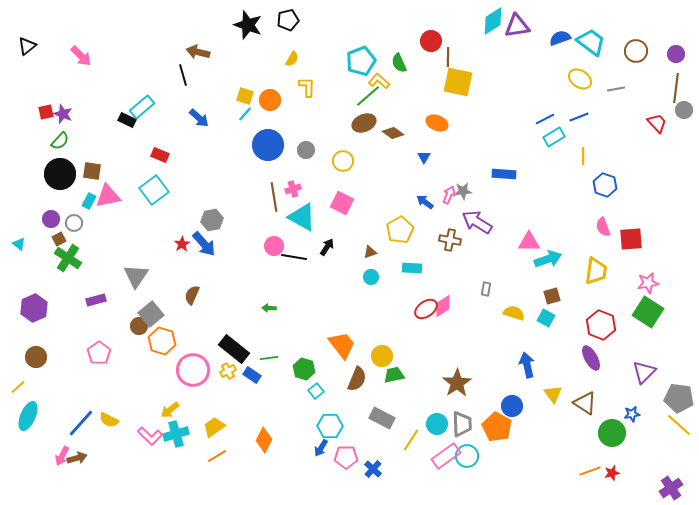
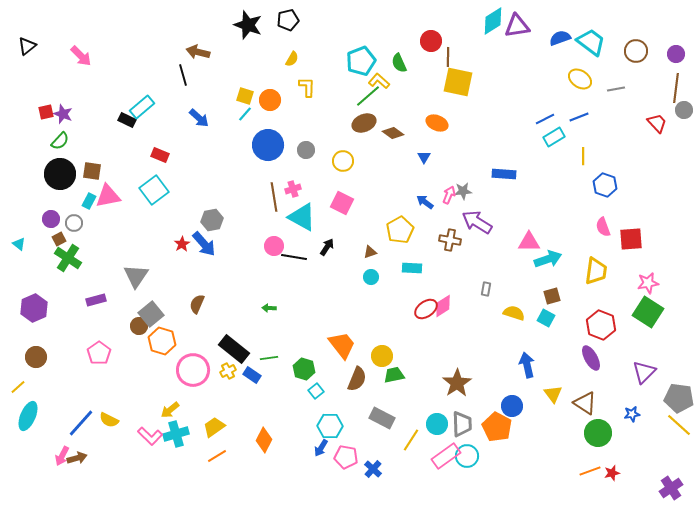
brown semicircle at (192, 295): moved 5 px right, 9 px down
green circle at (612, 433): moved 14 px left
pink pentagon at (346, 457): rotated 10 degrees clockwise
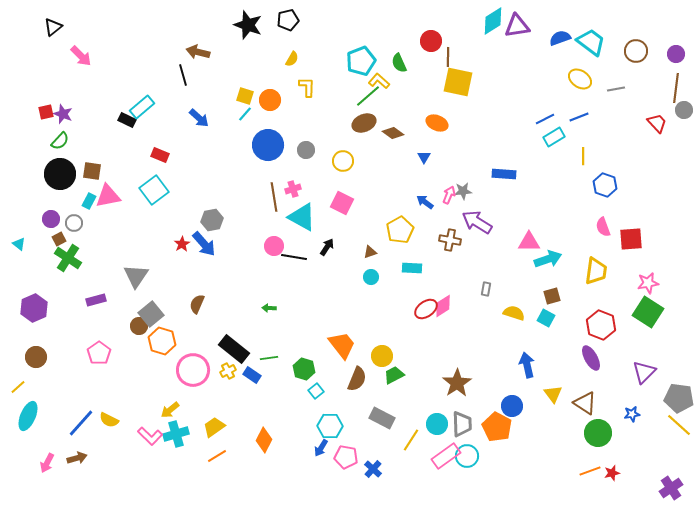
black triangle at (27, 46): moved 26 px right, 19 px up
green trapezoid at (394, 375): rotated 15 degrees counterclockwise
pink arrow at (62, 456): moved 15 px left, 7 px down
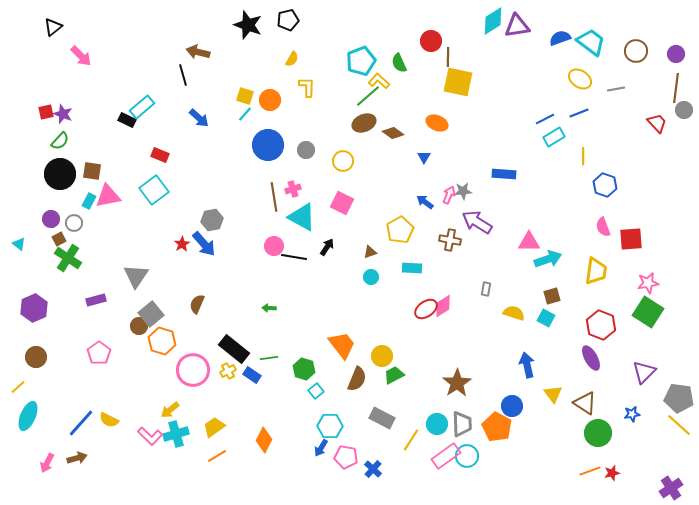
blue line at (579, 117): moved 4 px up
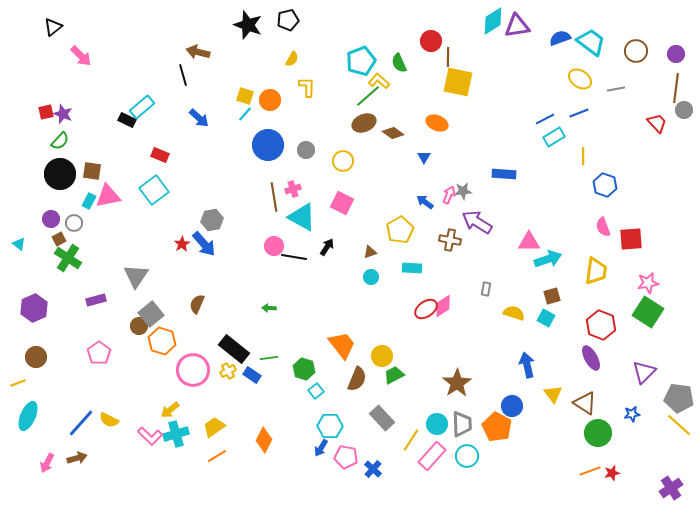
yellow line at (18, 387): moved 4 px up; rotated 21 degrees clockwise
gray rectangle at (382, 418): rotated 20 degrees clockwise
pink rectangle at (446, 456): moved 14 px left; rotated 12 degrees counterclockwise
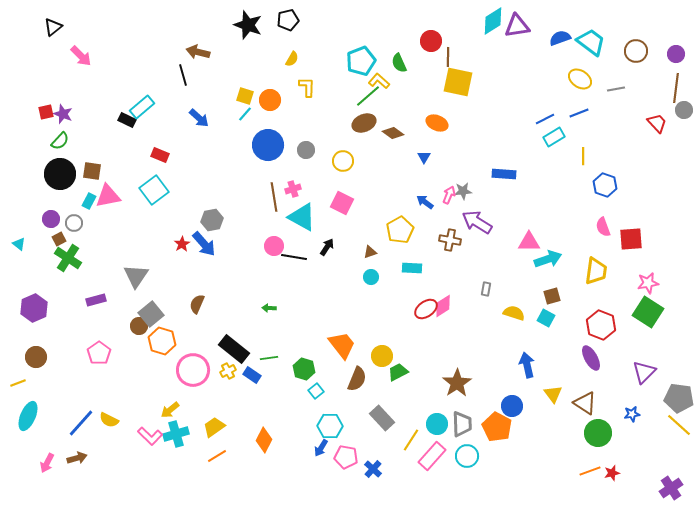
green trapezoid at (394, 375): moved 4 px right, 3 px up
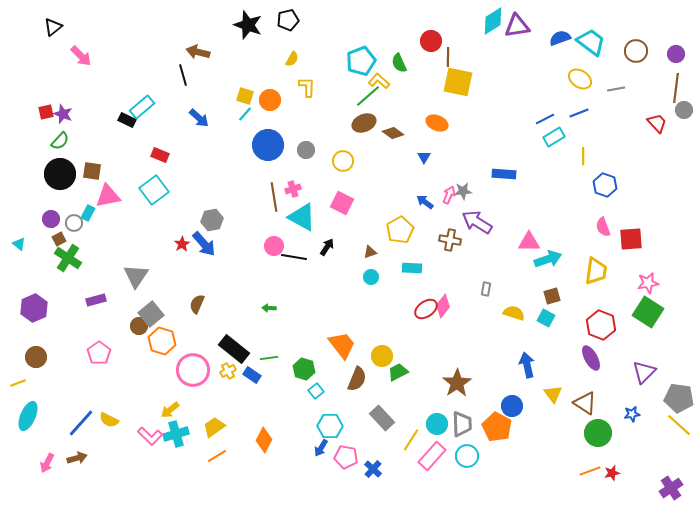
cyan rectangle at (89, 201): moved 1 px left, 12 px down
pink diamond at (443, 306): rotated 20 degrees counterclockwise
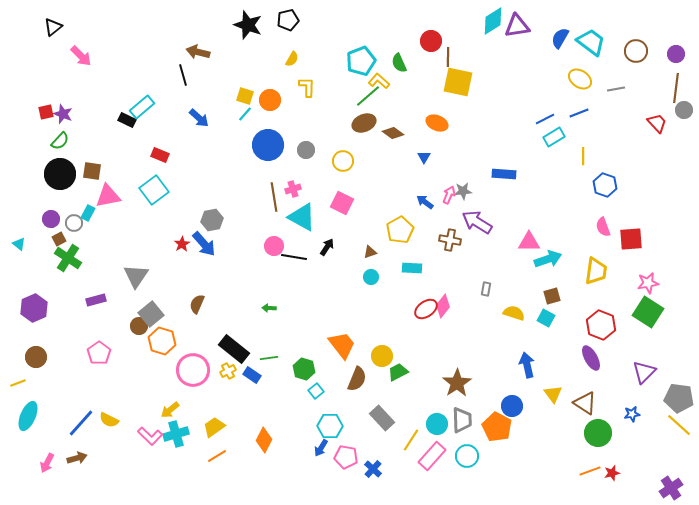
blue semicircle at (560, 38): rotated 40 degrees counterclockwise
gray trapezoid at (462, 424): moved 4 px up
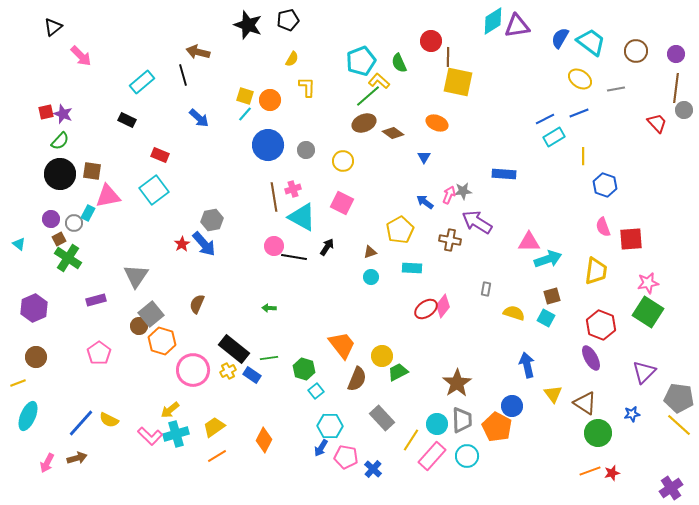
cyan rectangle at (142, 107): moved 25 px up
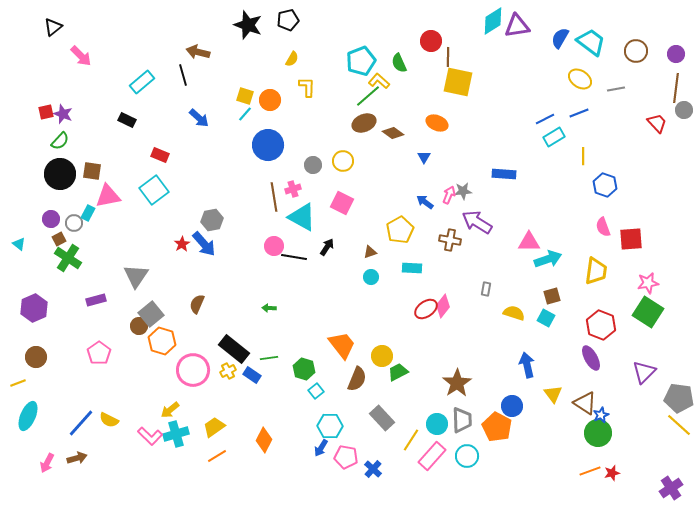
gray circle at (306, 150): moved 7 px right, 15 px down
blue star at (632, 414): moved 31 px left, 1 px down; rotated 14 degrees counterclockwise
